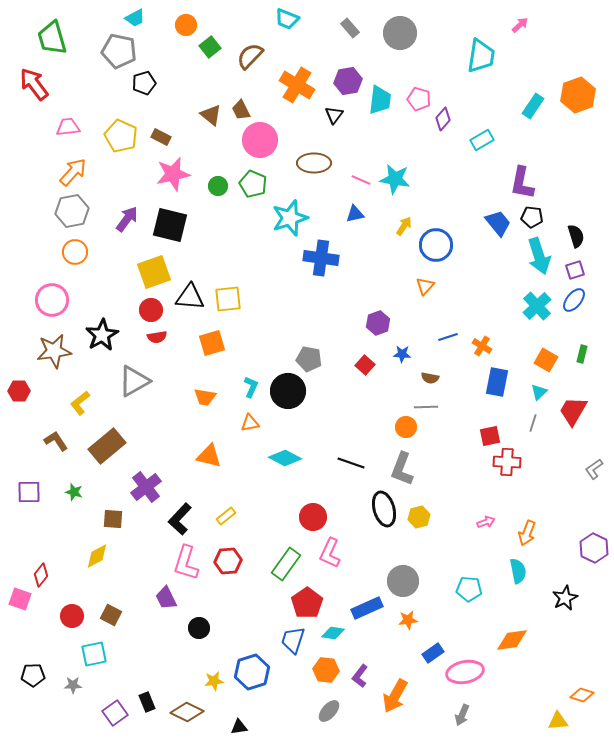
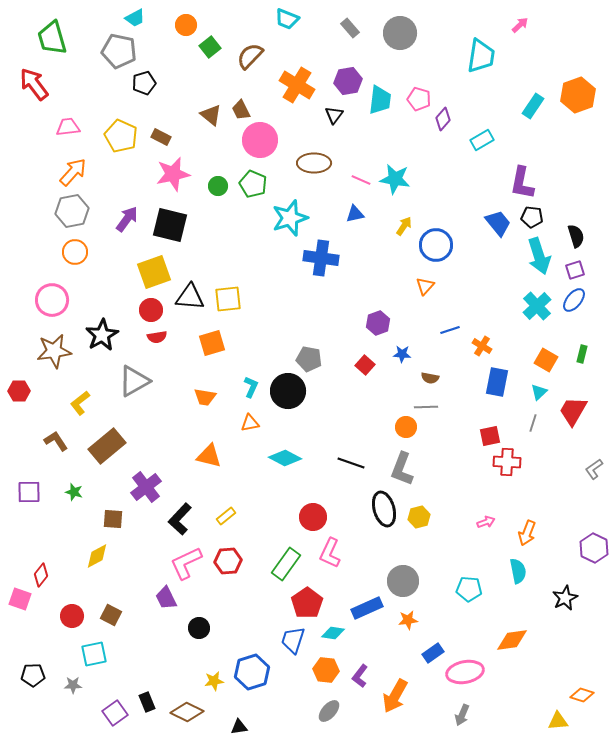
blue line at (448, 337): moved 2 px right, 7 px up
pink L-shape at (186, 563): rotated 48 degrees clockwise
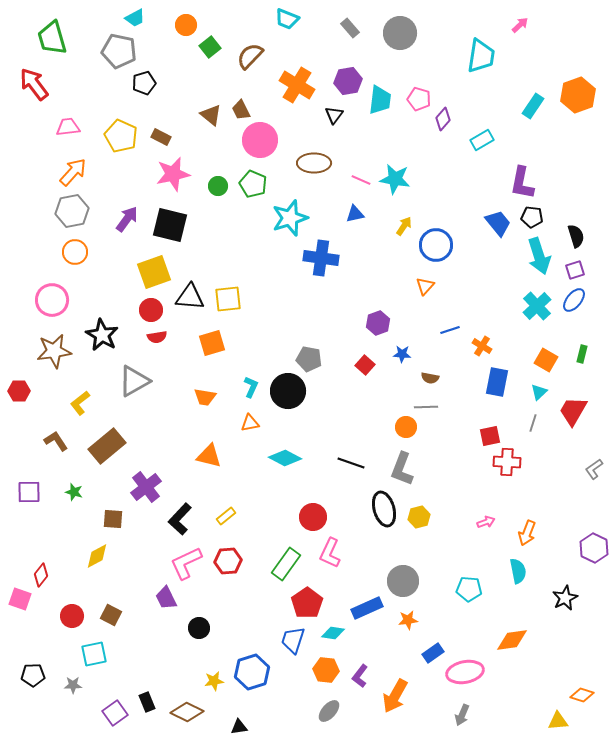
black star at (102, 335): rotated 12 degrees counterclockwise
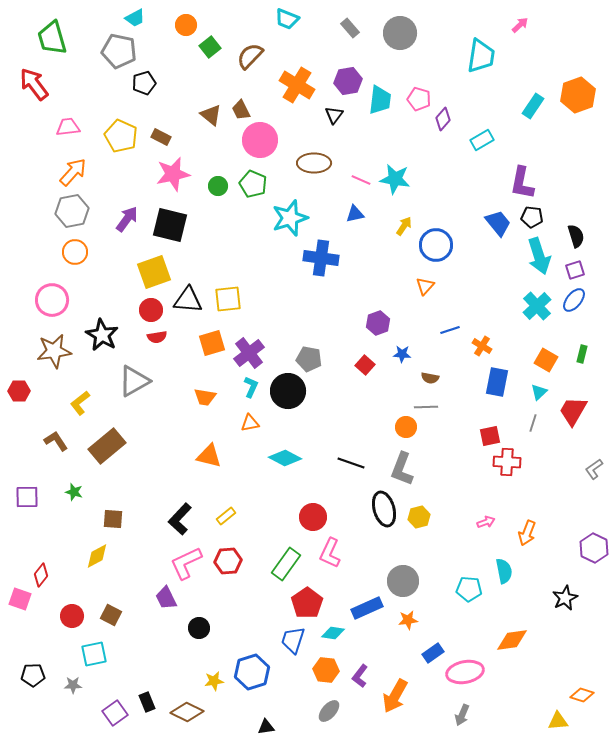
black triangle at (190, 297): moved 2 px left, 3 px down
purple cross at (146, 487): moved 103 px right, 134 px up
purple square at (29, 492): moved 2 px left, 5 px down
cyan semicircle at (518, 571): moved 14 px left
black triangle at (239, 727): moved 27 px right
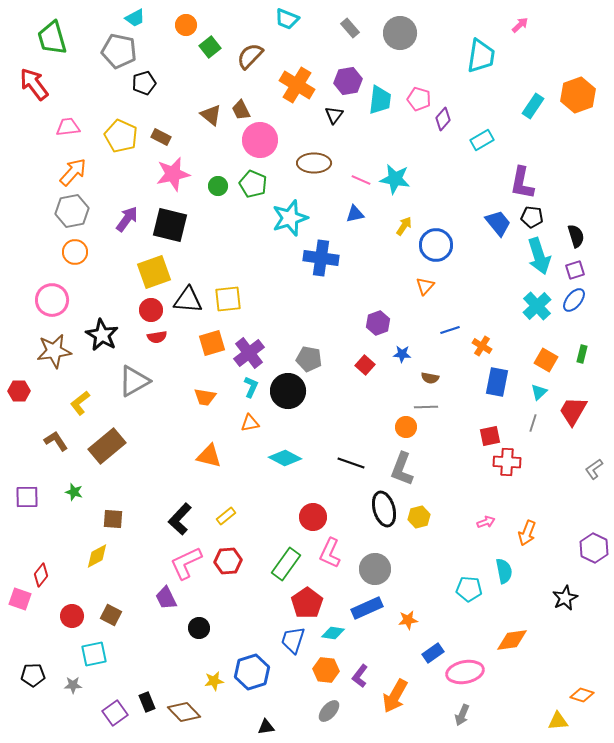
gray circle at (403, 581): moved 28 px left, 12 px up
brown diamond at (187, 712): moved 3 px left; rotated 20 degrees clockwise
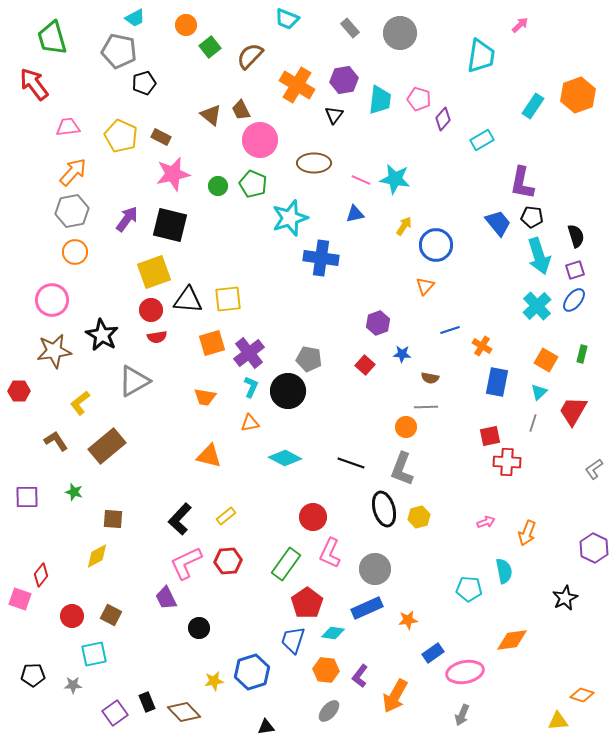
purple hexagon at (348, 81): moved 4 px left, 1 px up
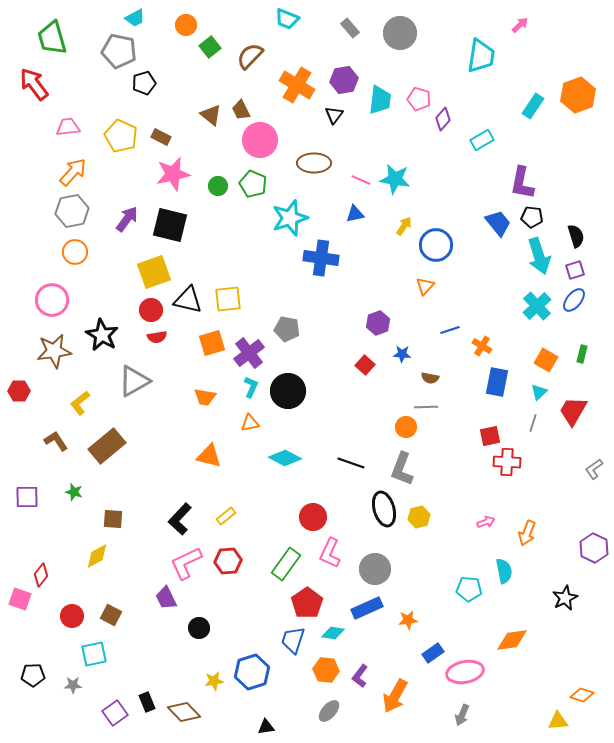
black triangle at (188, 300): rotated 8 degrees clockwise
gray pentagon at (309, 359): moved 22 px left, 30 px up
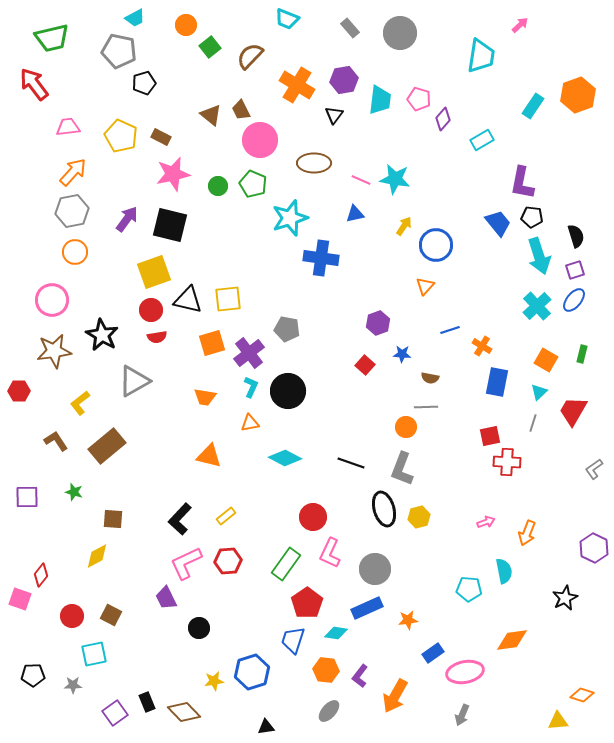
green trapezoid at (52, 38): rotated 87 degrees counterclockwise
cyan diamond at (333, 633): moved 3 px right
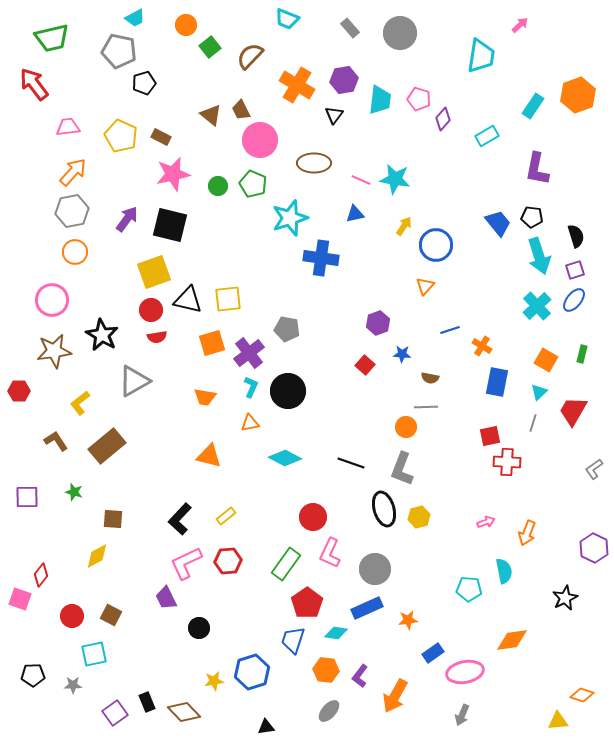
cyan rectangle at (482, 140): moved 5 px right, 4 px up
purple L-shape at (522, 183): moved 15 px right, 14 px up
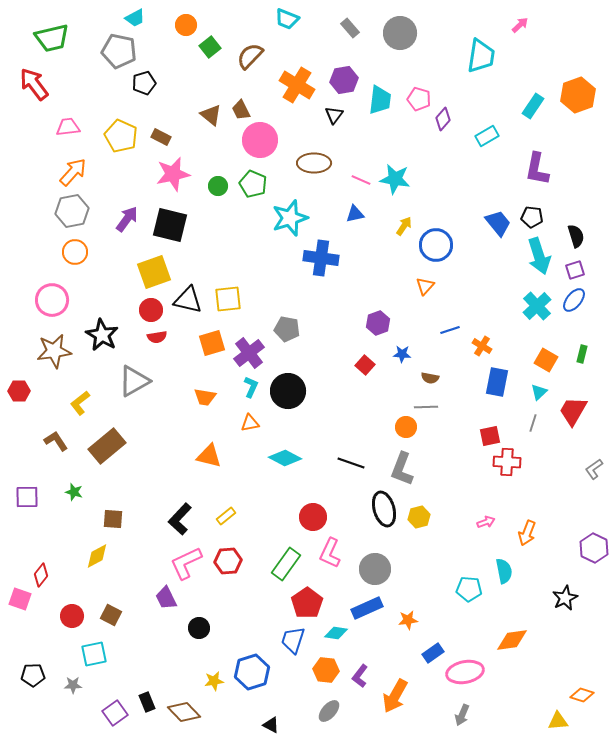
black triangle at (266, 727): moved 5 px right, 2 px up; rotated 36 degrees clockwise
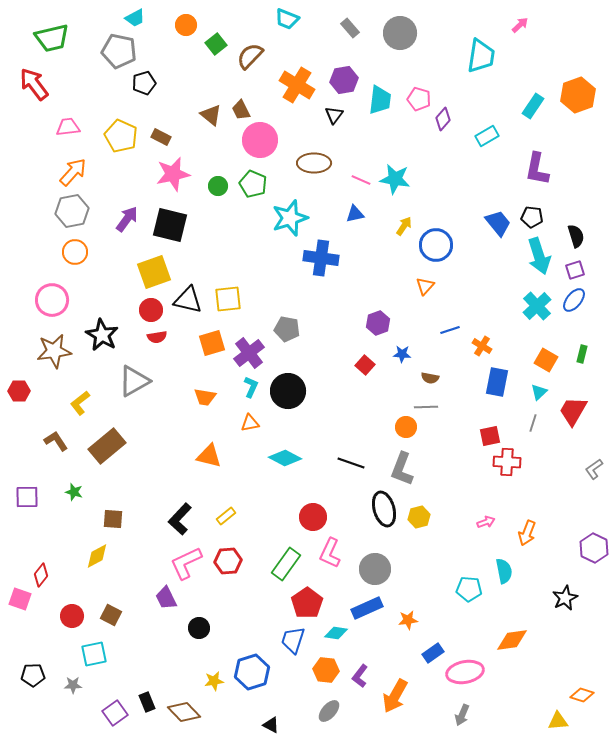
green square at (210, 47): moved 6 px right, 3 px up
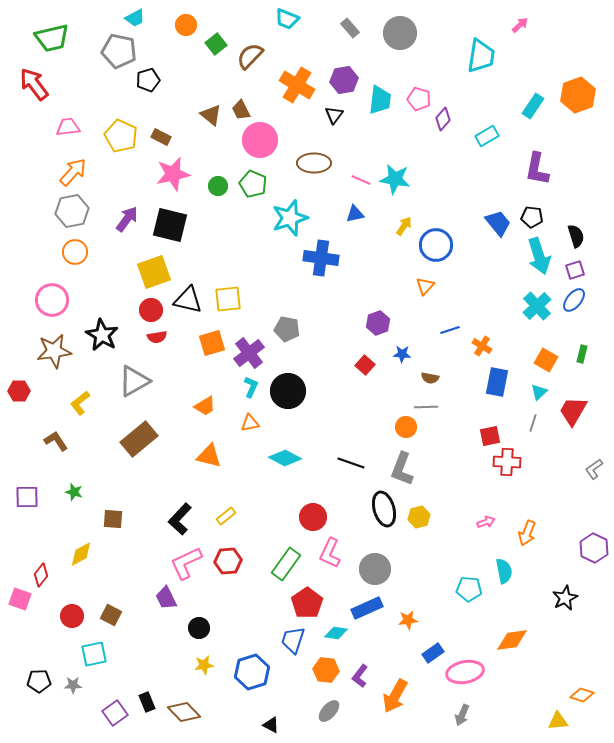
black pentagon at (144, 83): moved 4 px right, 3 px up
orange trapezoid at (205, 397): moved 9 px down; rotated 40 degrees counterclockwise
brown rectangle at (107, 446): moved 32 px right, 7 px up
yellow diamond at (97, 556): moved 16 px left, 2 px up
black pentagon at (33, 675): moved 6 px right, 6 px down
yellow star at (214, 681): moved 10 px left, 16 px up
